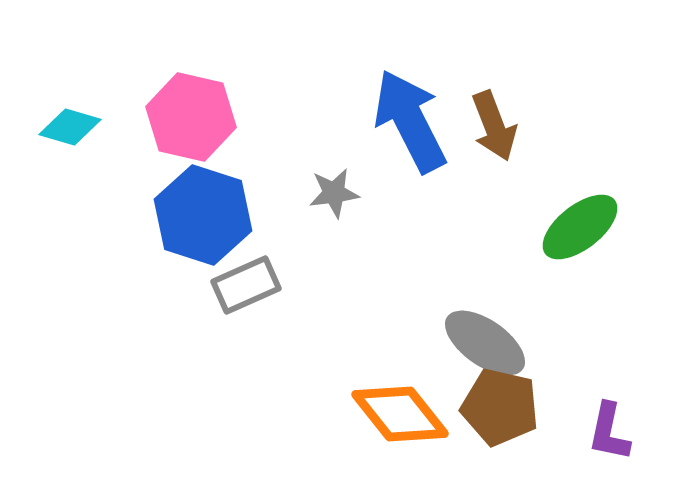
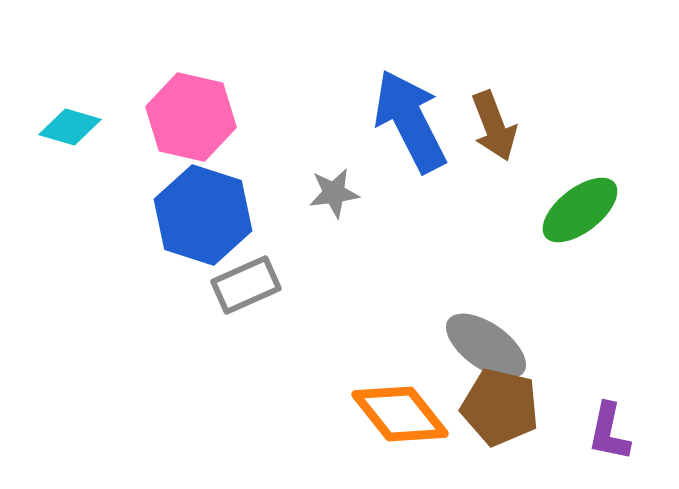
green ellipse: moved 17 px up
gray ellipse: moved 1 px right, 3 px down
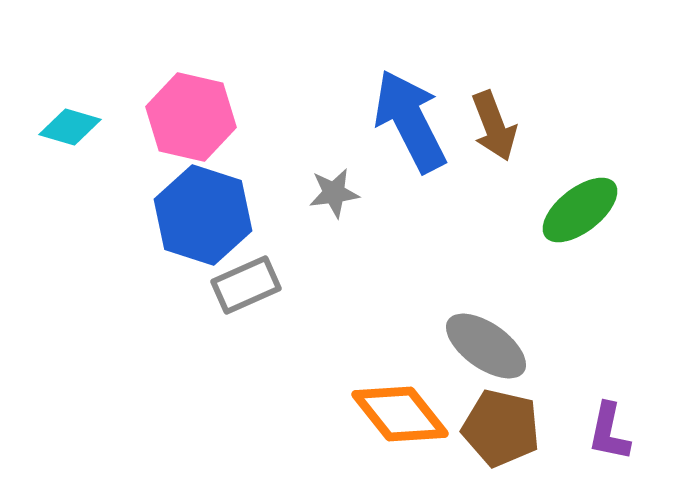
brown pentagon: moved 1 px right, 21 px down
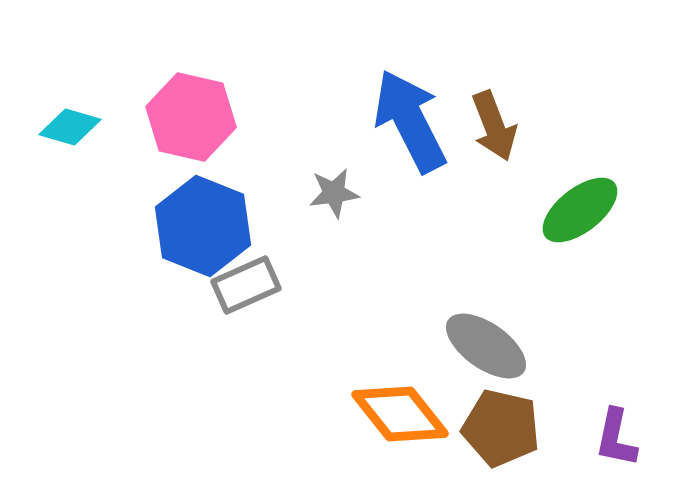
blue hexagon: moved 11 px down; rotated 4 degrees clockwise
purple L-shape: moved 7 px right, 6 px down
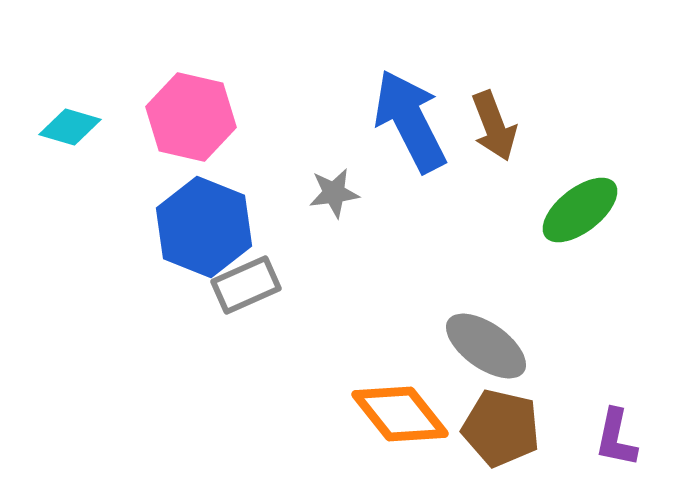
blue hexagon: moved 1 px right, 1 px down
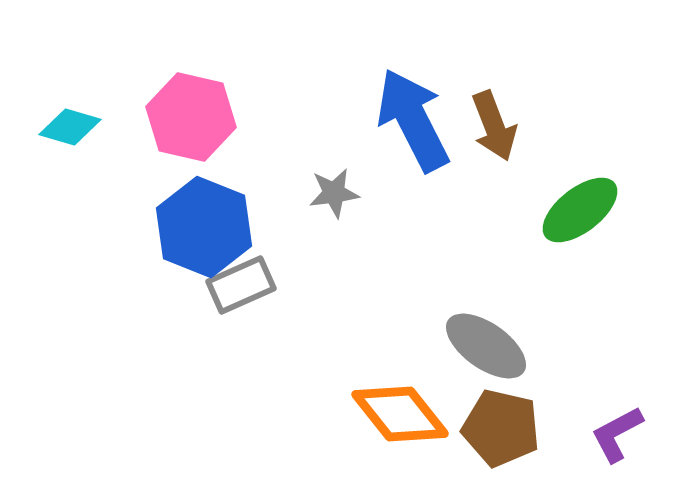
blue arrow: moved 3 px right, 1 px up
gray rectangle: moved 5 px left
purple L-shape: moved 1 px right, 4 px up; rotated 50 degrees clockwise
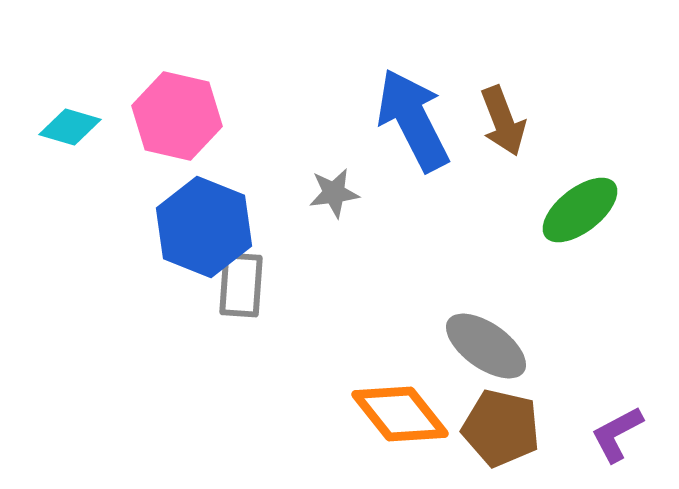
pink hexagon: moved 14 px left, 1 px up
brown arrow: moved 9 px right, 5 px up
gray rectangle: rotated 62 degrees counterclockwise
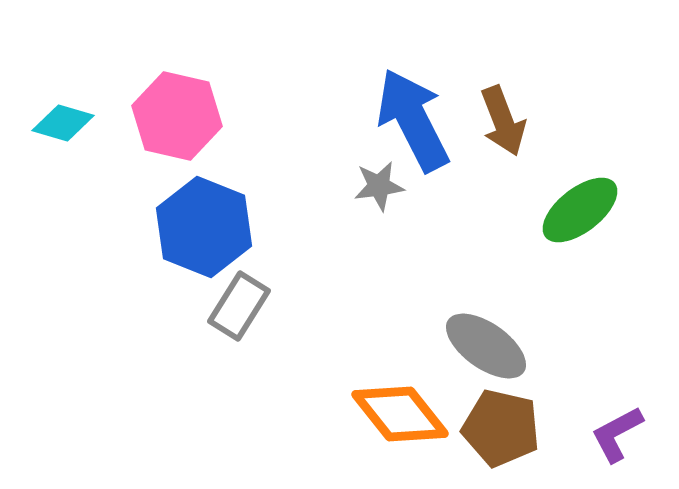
cyan diamond: moved 7 px left, 4 px up
gray star: moved 45 px right, 7 px up
gray rectangle: moved 2 px left, 21 px down; rotated 28 degrees clockwise
